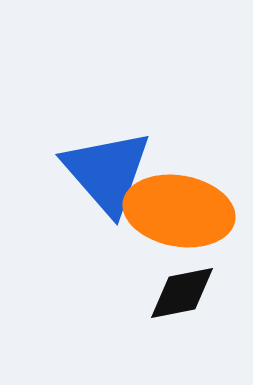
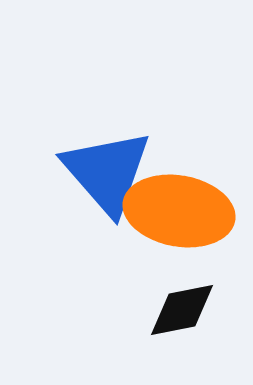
black diamond: moved 17 px down
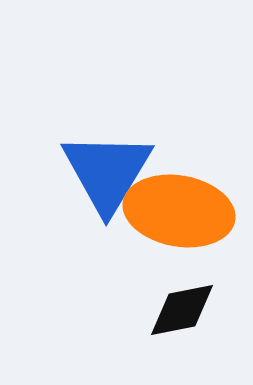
blue triangle: rotated 12 degrees clockwise
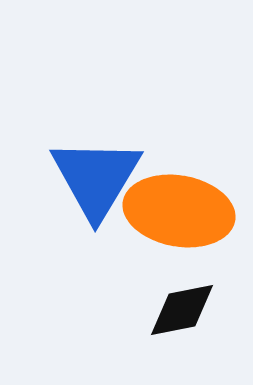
blue triangle: moved 11 px left, 6 px down
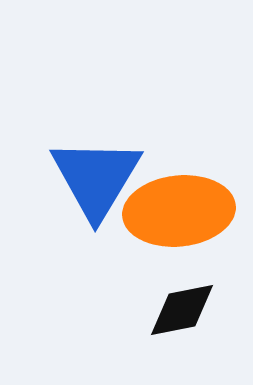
orange ellipse: rotated 16 degrees counterclockwise
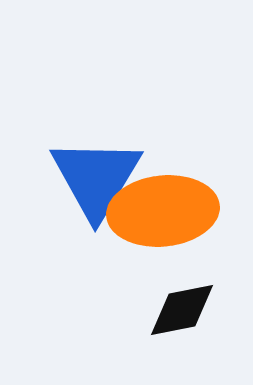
orange ellipse: moved 16 px left
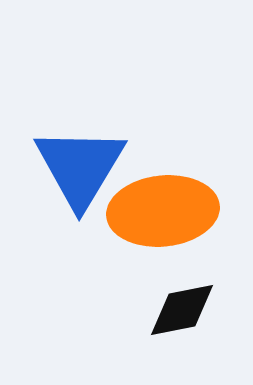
blue triangle: moved 16 px left, 11 px up
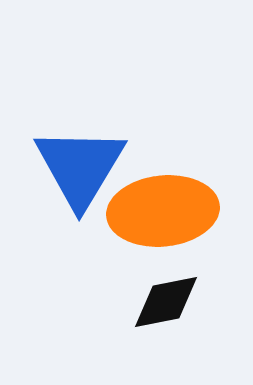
black diamond: moved 16 px left, 8 px up
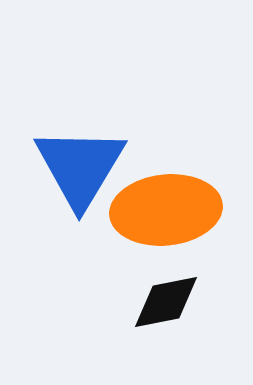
orange ellipse: moved 3 px right, 1 px up
